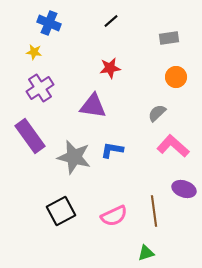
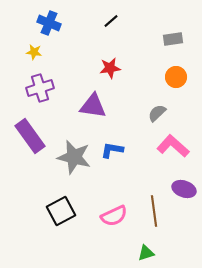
gray rectangle: moved 4 px right, 1 px down
purple cross: rotated 16 degrees clockwise
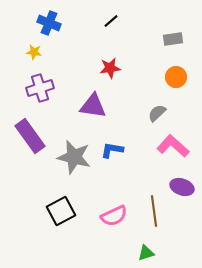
purple ellipse: moved 2 px left, 2 px up
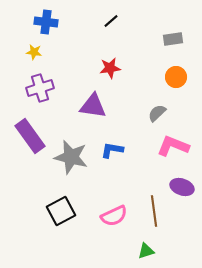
blue cross: moved 3 px left, 1 px up; rotated 15 degrees counterclockwise
pink L-shape: rotated 20 degrees counterclockwise
gray star: moved 3 px left
green triangle: moved 2 px up
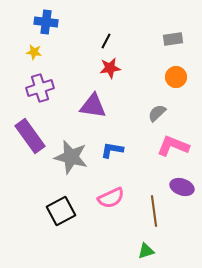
black line: moved 5 px left, 20 px down; rotated 21 degrees counterclockwise
pink semicircle: moved 3 px left, 18 px up
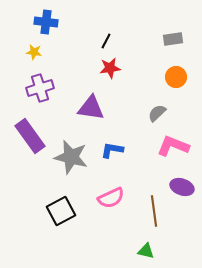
purple triangle: moved 2 px left, 2 px down
green triangle: rotated 30 degrees clockwise
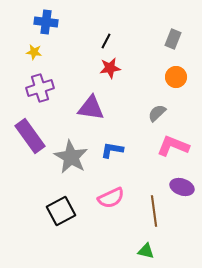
gray rectangle: rotated 60 degrees counterclockwise
gray star: rotated 16 degrees clockwise
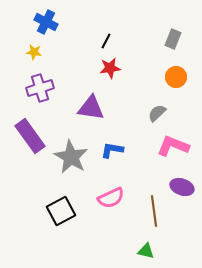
blue cross: rotated 20 degrees clockwise
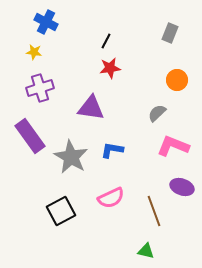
gray rectangle: moved 3 px left, 6 px up
orange circle: moved 1 px right, 3 px down
brown line: rotated 12 degrees counterclockwise
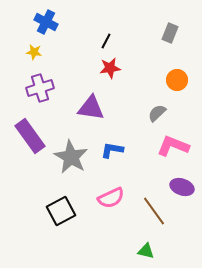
brown line: rotated 16 degrees counterclockwise
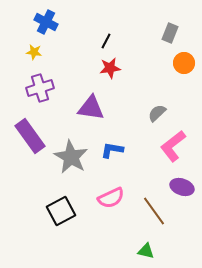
orange circle: moved 7 px right, 17 px up
pink L-shape: rotated 60 degrees counterclockwise
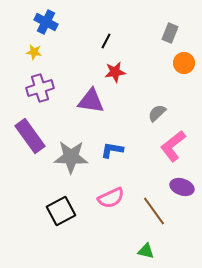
red star: moved 5 px right, 4 px down
purple triangle: moved 7 px up
gray star: rotated 28 degrees counterclockwise
